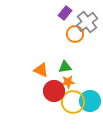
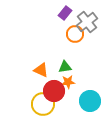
yellow circle: moved 30 px left, 2 px down
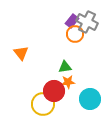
purple rectangle: moved 7 px right, 8 px down
gray cross: rotated 25 degrees counterclockwise
orange triangle: moved 20 px left, 17 px up; rotated 28 degrees clockwise
cyan circle: moved 2 px up
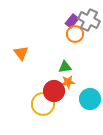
gray cross: moved 2 px right, 2 px up
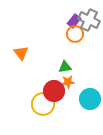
purple rectangle: moved 2 px right
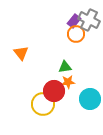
orange circle: moved 1 px right
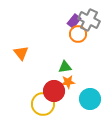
orange circle: moved 2 px right
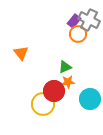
green triangle: rotated 16 degrees counterclockwise
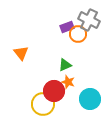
purple rectangle: moved 7 px left, 6 px down; rotated 32 degrees clockwise
green triangle: moved 2 px up
orange star: rotated 24 degrees clockwise
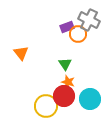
green triangle: moved 1 px up; rotated 40 degrees counterclockwise
red circle: moved 10 px right, 5 px down
yellow circle: moved 3 px right, 2 px down
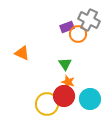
orange triangle: moved 1 px right; rotated 28 degrees counterclockwise
yellow circle: moved 1 px right, 2 px up
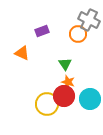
purple rectangle: moved 25 px left, 4 px down
